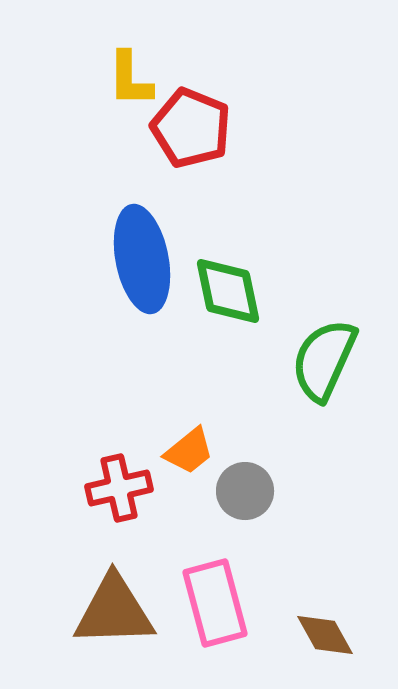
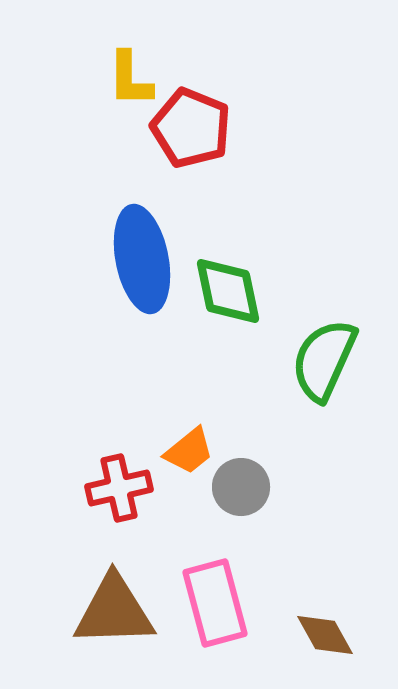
gray circle: moved 4 px left, 4 px up
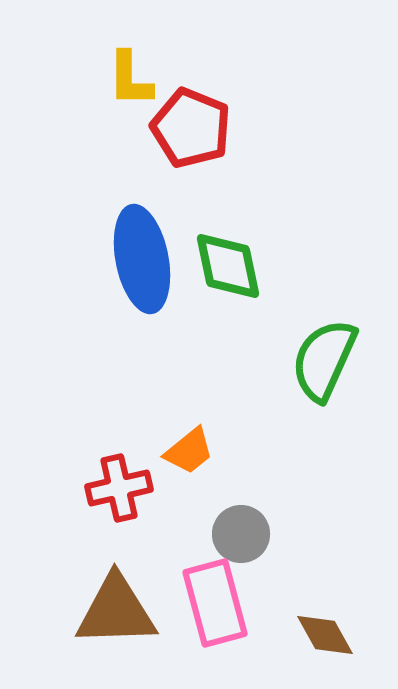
green diamond: moved 25 px up
gray circle: moved 47 px down
brown triangle: moved 2 px right
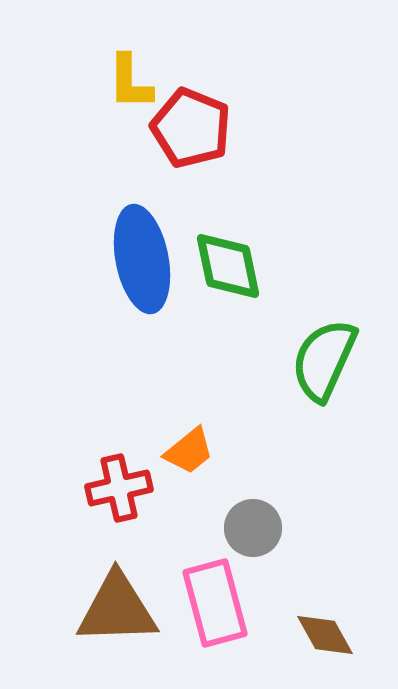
yellow L-shape: moved 3 px down
gray circle: moved 12 px right, 6 px up
brown triangle: moved 1 px right, 2 px up
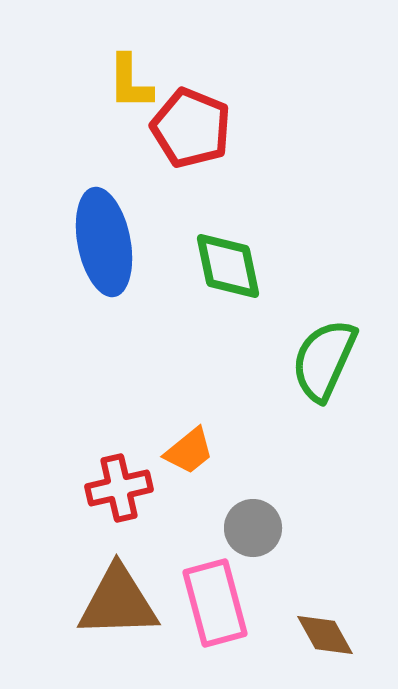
blue ellipse: moved 38 px left, 17 px up
brown triangle: moved 1 px right, 7 px up
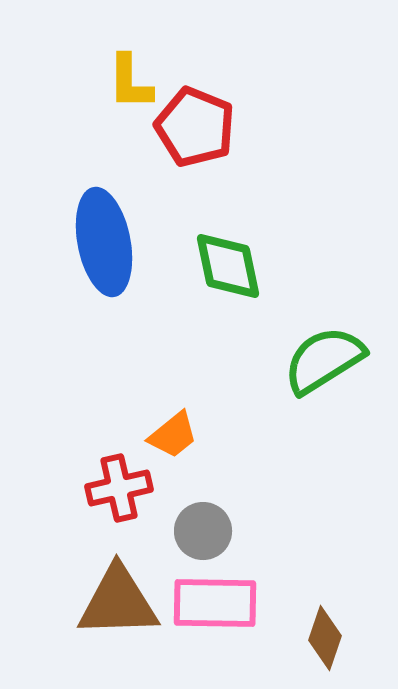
red pentagon: moved 4 px right, 1 px up
green semicircle: rotated 34 degrees clockwise
orange trapezoid: moved 16 px left, 16 px up
gray circle: moved 50 px left, 3 px down
pink rectangle: rotated 74 degrees counterclockwise
brown diamond: moved 3 px down; rotated 48 degrees clockwise
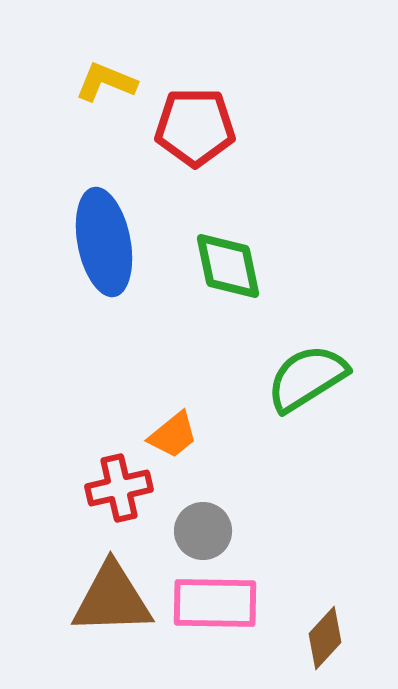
yellow L-shape: moved 24 px left; rotated 112 degrees clockwise
red pentagon: rotated 22 degrees counterclockwise
green semicircle: moved 17 px left, 18 px down
brown triangle: moved 6 px left, 3 px up
brown diamond: rotated 24 degrees clockwise
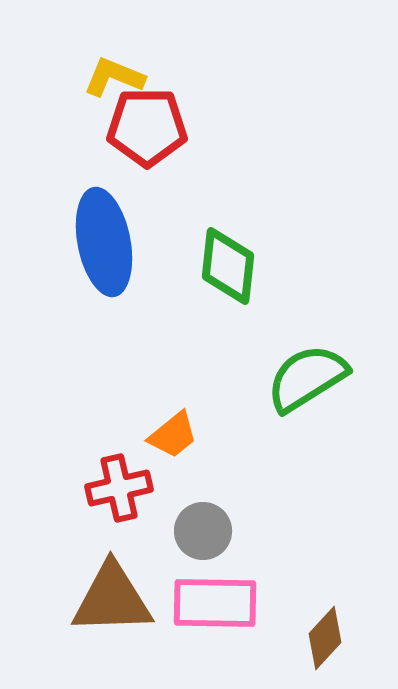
yellow L-shape: moved 8 px right, 5 px up
red pentagon: moved 48 px left
green diamond: rotated 18 degrees clockwise
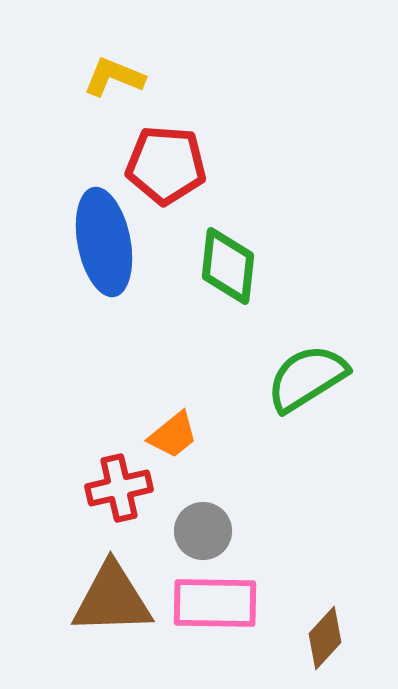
red pentagon: moved 19 px right, 38 px down; rotated 4 degrees clockwise
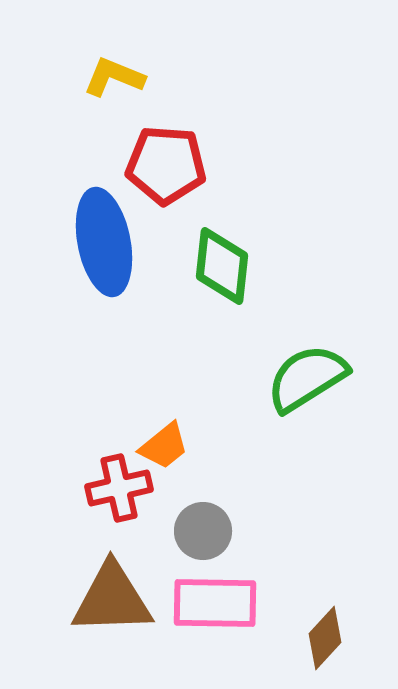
green diamond: moved 6 px left
orange trapezoid: moved 9 px left, 11 px down
